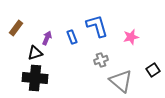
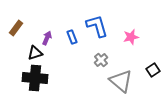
gray cross: rotated 24 degrees counterclockwise
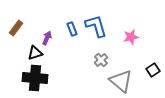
blue L-shape: moved 1 px left
blue rectangle: moved 8 px up
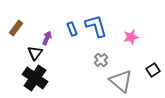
black triangle: rotated 35 degrees counterclockwise
black cross: rotated 30 degrees clockwise
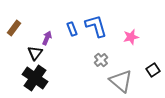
brown rectangle: moved 2 px left
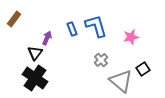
brown rectangle: moved 9 px up
black square: moved 10 px left, 1 px up
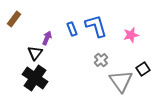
pink star: moved 2 px up
gray triangle: rotated 15 degrees clockwise
